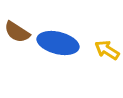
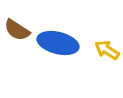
brown semicircle: moved 2 px up
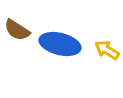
blue ellipse: moved 2 px right, 1 px down
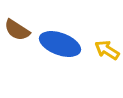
blue ellipse: rotated 6 degrees clockwise
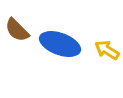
brown semicircle: rotated 12 degrees clockwise
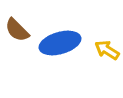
blue ellipse: moved 1 px up; rotated 36 degrees counterclockwise
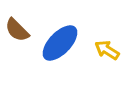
blue ellipse: rotated 30 degrees counterclockwise
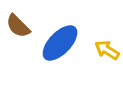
brown semicircle: moved 1 px right, 4 px up
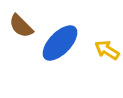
brown semicircle: moved 3 px right
